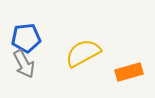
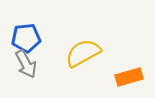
gray arrow: moved 2 px right
orange rectangle: moved 5 px down
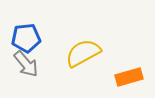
gray arrow: rotated 12 degrees counterclockwise
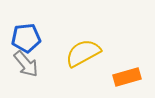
orange rectangle: moved 2 px left
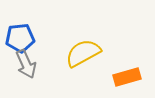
blue pentagon: moved 6 px left
gray arrow: rotated 16 degrees clockwise
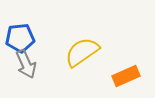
yellow semicircle: moved 1 px left, 1 px up; rotated 6 degrees counterclockwise
orange rectangle: moved 1 px left, 1 px up; rotated 8 degrees counterclockwise
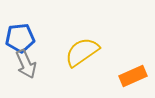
orange rectangle: moved 7 px right
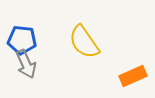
blue pentagon: moved 2 px right, 2 px down; rotated 12 degrees clockwise
yellow semicircle: moved 2 px right, 10 px up; rotated 90 degrees counterclockwise
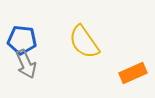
orange rectangle: moved 3 px up
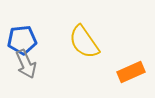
blue pentagon: rotated 12 degrees counterclockwise
orange rectangle: moved 2 px left, 1 px up
